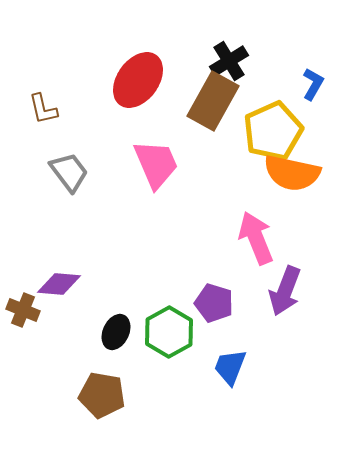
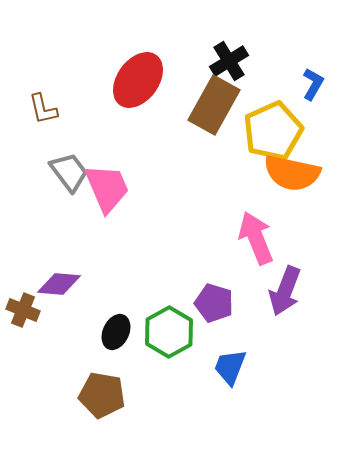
brown rectangle: moved 1 px right, 4 px down
pink trapezoid: moved 49 px left, 24 px down
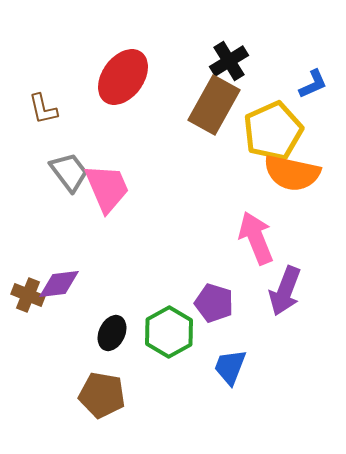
red ellipse: moved 15 px left, 3 px up
blue L-shape: rotated 36 degrees clockwise
purple diamond: rotated 12 degrees counterclockwise
brown cross: moved 5 px right, 15 px up
black ellipse: moved 4 px left, 1 px down
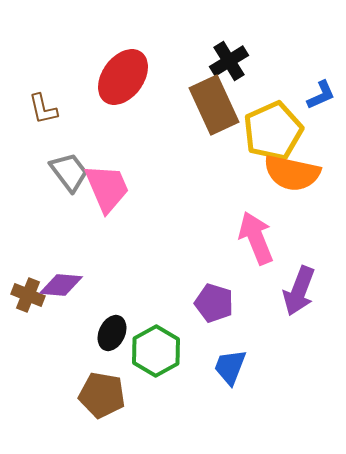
blue L-shape: moved 8 px right, 11 px down
brown rectangle: rotated 54 degrees counterclockwise
purple diamond: moved 2 px right, 1 px down; rotated 12 degrees clockwise
purple arrow: moved 14 px right
green hexagon: moved 13 px left, 19 px down
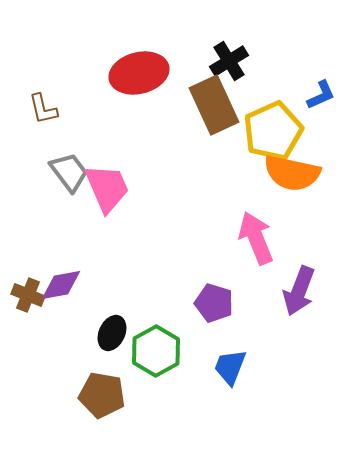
red ellipse: moved 16 px right, 4 px up; rotated 40 degrees clockwise
purple diamond: rotated 15 degrees counterclockwise
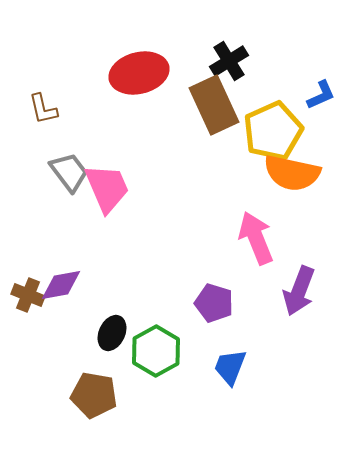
brown pentagon: moved 8 px left
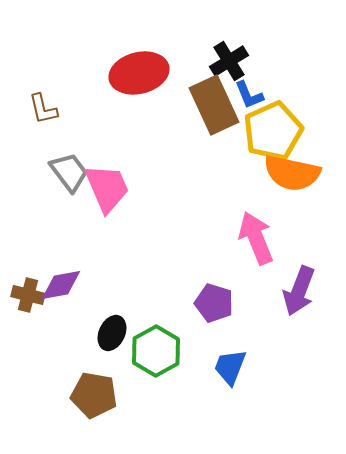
blue L-shape: moved 72 px left; rotated 92 degrees clockwise
brown cross: rotated 8 degrees counterclockwise
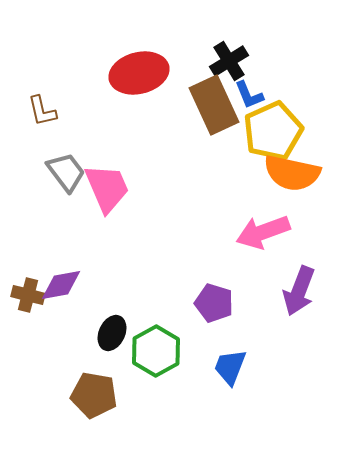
brown L-shape: moved 1 px left, 2 px down
gray trapezoid: moved 3 px left
pink arrow: moved 7 px right, 6 px up; rotated 88 degrees counterclockwise
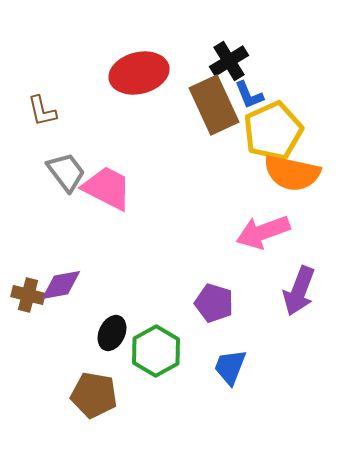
pink trapezoid: rotated 40 degrees counterclockwise
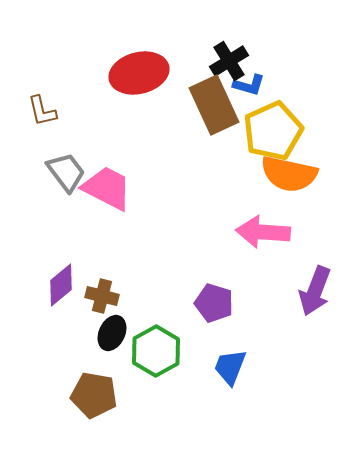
blue L-shape: moved 10 px up; rotated 52 degrees counterclockwise
orange semicircle: moved 3 px left, 1 px down
pink arrow: rotated 24 degrees clockwise
purple diamond: rotated 30 degrees counterclockwise
purple arrow: moved 16 px right
brown cross: moved 74 px right, 1 px down
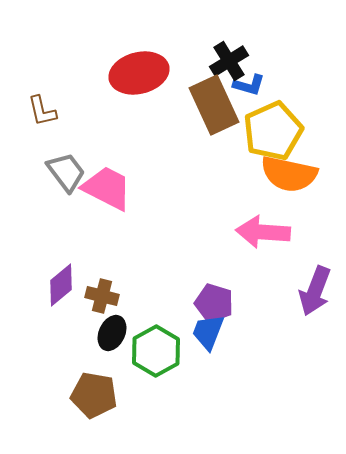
blue trapezoid: moved 22 px left, 35 px up
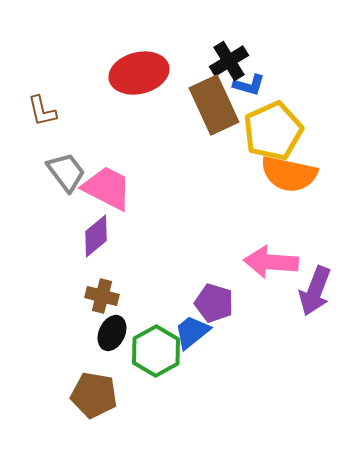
pink arrow: moved 8 px right, 30 px down
purple diamond: moved 35 px right, 49 px up
blue trapezoid: moved 16 px left; rotated 30 degrees clockwise
